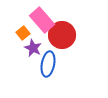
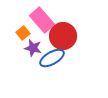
red circle: moved 1 px right, 1 px down
purple star: rotated 12 degrees counterclockwise
blue ellipse: moved 4 px right, 6 px up; rotated 50 degrees clockwise
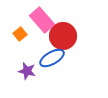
orange square: moved 3 px left, 1 px down
purple star: moved 6 px left, 23 px down
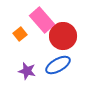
blue ellipse: moved 6 px right, 7 px down
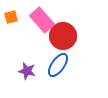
orange square: moved 9 px left, 17 px up; rotated 24 degrees clockwise
blue ellipse: rotated 25 degrees counterclockwise
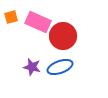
pink rectangle: moved 4 px left, 2 px down; rotated 25 degrees counterclockwise
blue ellipse: moved 2 px right, 2 px down; rotated 35 degrees clockwise
purple star: moved 5 px right, 4 px up
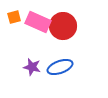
orange square: moved 3 px right
red circle: moved 10 px up
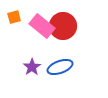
pink rectangle: moved 4 px right, 4 px down; rotated 15 degrees clockwise
purple star: rotated 24 degrees clockwise
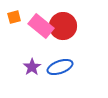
pink rectangle: moved 1 px left
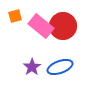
orange square: moved 1 px right, 1 px up
